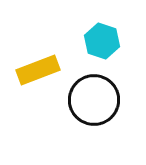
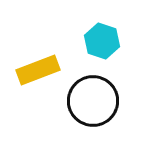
black circle: moved 1 px left, 1 px down
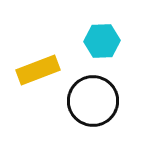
cyan hexagon: rotated 20 degrees counterclockwise
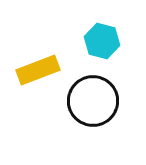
cyan hexagon: rotated 16 degrees clockwise
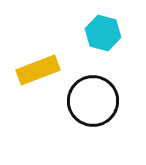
cyan hexagon: moved 1 px right, 8 px up
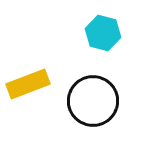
yellow rectangle: moved 10 px left, 14 px down
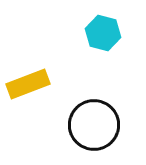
black circle: moved 1 px right, 24 px down
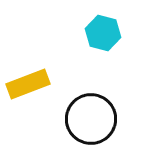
black circle: moved 3 px left, 6 px up
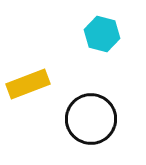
cyan hexagon: moved 1 px left, 1 px down
